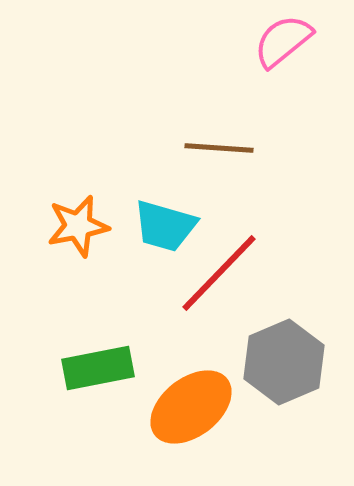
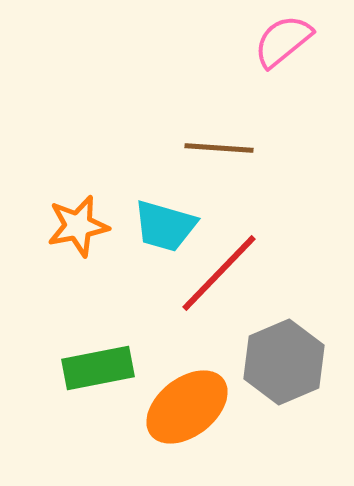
orange ellipse: moved 4 px left
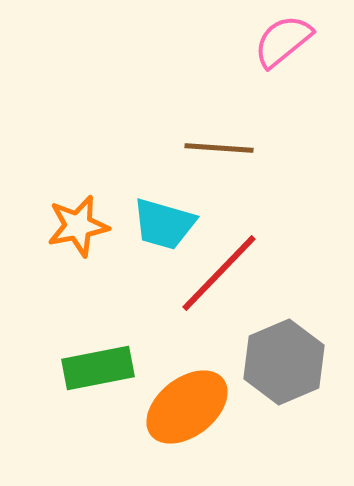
cyan trapezoid: moved 1 px left, 2 px up
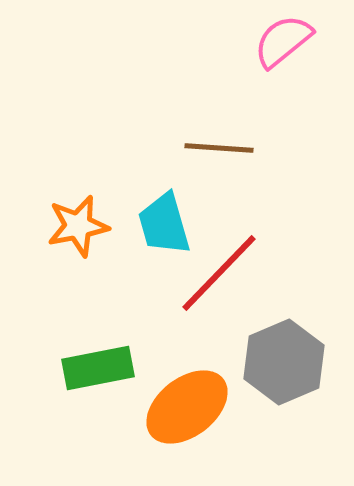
cyan trapezoid: rotated 58 degrees clockwise
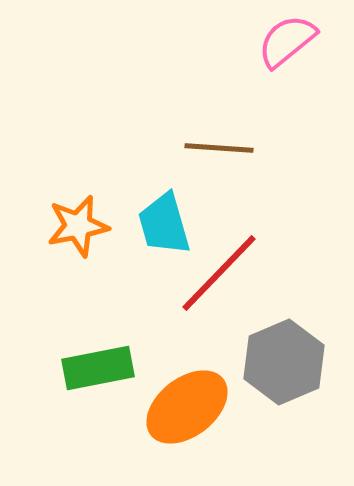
pink semicircle: moved 4 px right
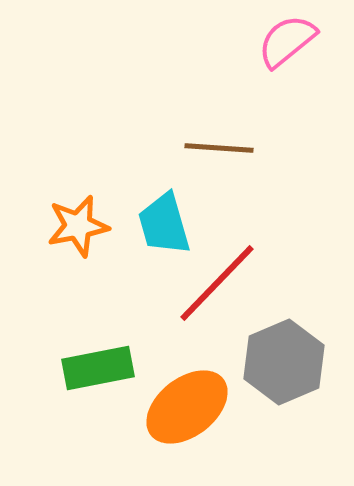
red line: moved 2 px left, 10 px down
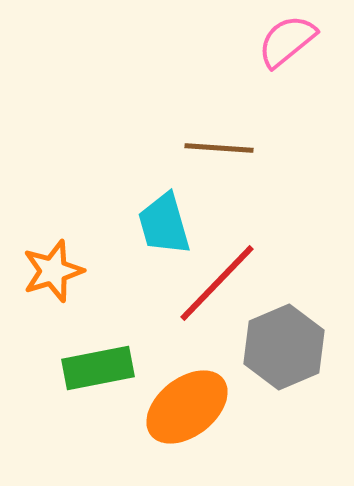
orange star: moved 25 px left, 45 px down; rotated 6 degrees counterclockwise
gray hexagon: moved 15 px up
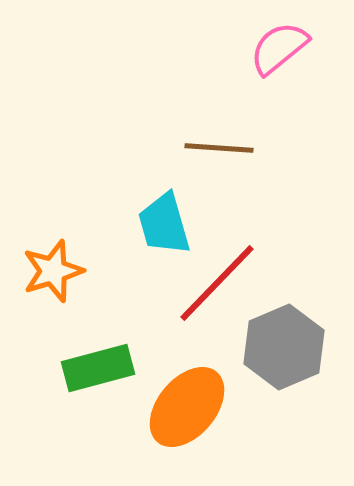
pink semicircle: moved 8 px left, 7 px down
green rectangle: rotated 4 degrees counterclockwise
orange ellipse: rotated 12 degrees counterclockwise
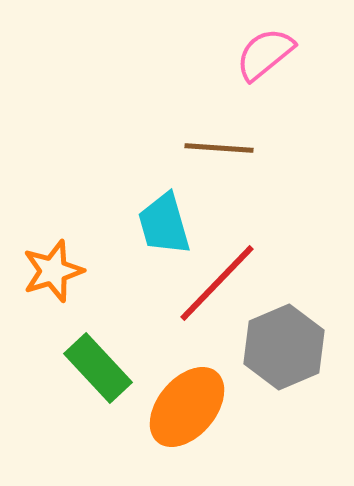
pink semicircle: moved 14 px left, 6 px down
green rectangle: rotated 62 degrees clockwise
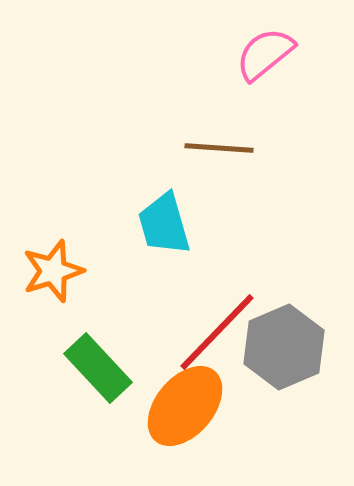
red line: moved 49 px down
orange ellipse: moved 2 px left, 1 px up
